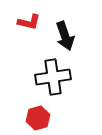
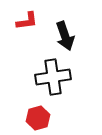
red L-shape: moved 2 px left, 1 px up; rotated 20 degrees counterclockwise
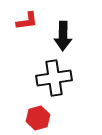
black arrow: moved 2 px left; rotated 20 degrees clockwise
black cross: moved 1 px right, 1 px down
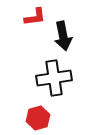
red L-shape: moved 8 px right, 4 px up
black arrow: rotated 12 degrees counterclockwise
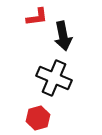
red L-shape: moved 2 px right
black cross: rotated 32 degrees clockwise
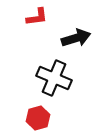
black arrow: moved 13 px right, 2 px down; rotated 96 degrees counterclockwise
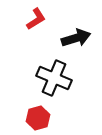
red L-shape: moved 1 px left, 2 px down; rotated 25 degrees counterclockwise
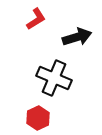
black arrow: moved 1 px right, 1 px up
red hexagon: rotated 10 degrees counterclockwise
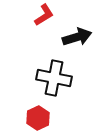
red L-shape: moved 8 px right, 4 px up
black cross: rotated 12 degrees counterclockwise
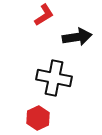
black arrow: rotated 8 degrees clockwise
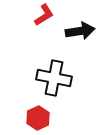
black arrow: moved 3 px right, 6 px up
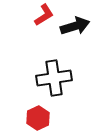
black arrow: moved 5 px left, 5 px up; rotated 8 degrees counterclockwise
black cross: rotated 20 degrees counterclockwise
